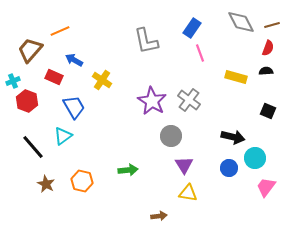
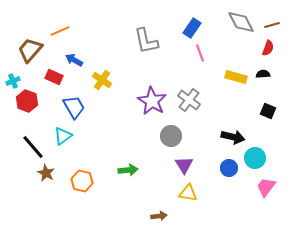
black semicircle: moved 3 px left, 3 px down
brown star: moved 11 px up
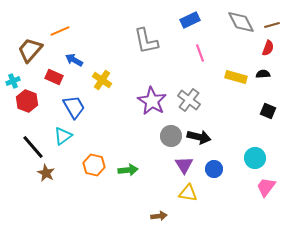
blue rectangle: moved 2 px left, 8 px up; rotated 30 degrees clockwise
black arrow: moved 34 px left
blue circle: moved 15 px left, 1 px down
orange hexagon: moved 12 px right, 16 px up
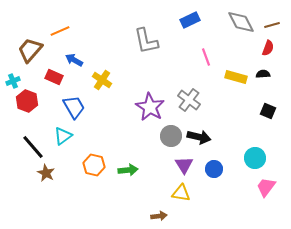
pink line: moved 6 px right, 4 px down
purple star: moved 2 px left, 6 px down
yellow triangle: moved 7 px left
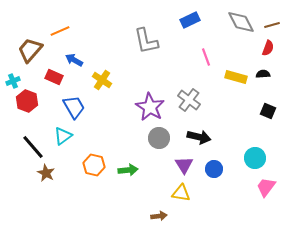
gray circle: moved 12 px left, 2 px down
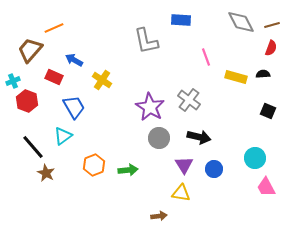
blue rectangle: moved 9 px left; rotated 30 degrees clockwise
orange line: moved 6 px left, 3 px up
red semicircle: moved 3 px right
orange hexagon: rotated 25 degrees clockwise
pink trapezoid: rotated 65 degrees counterclockwise
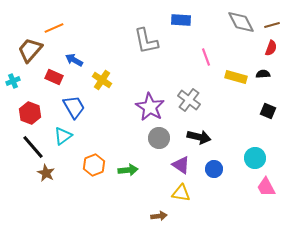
red hexagon: moved 3 px right, 12 px down
purple triangle: moved 3 px left; rotated 24 degrees counterclockwise
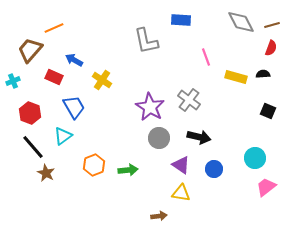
pink trapezoid: rotated 80 degrees clockwise
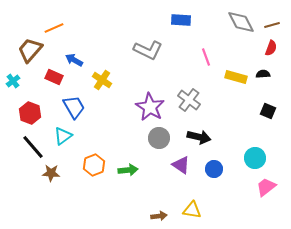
gray L-shape: moved 2 px right, 9 px down; rotated 52 degrees counterclockwise
cyan cross: rotated 16 degrees counterclockwise
brown star: moved 5 px right; rotated 24 degrees counterclockwise
yellow triangle: moved 11 px right, 17 px down
